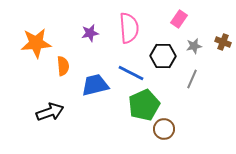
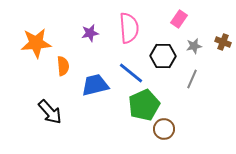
blue line: rotated 12 degrees clockwise
black arrow: rotated 68 degrees clockwise
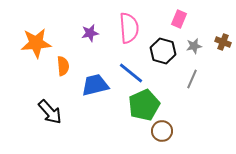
pink rectangle: rotated 12 degrees counterclockwise
black hexagon: moved 5 px up; rotated 15 degrees clockwise
brown circle: moved 2 px left, 2 px down
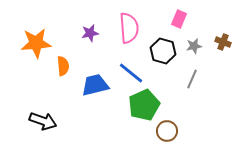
black arrow: moved 7 px left, 9 px down; rotated 28 degrees counterclockwise
brown circle: moved 5 px right
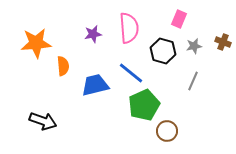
purple star: moved 3 px right, 1 px down
gray line: moved 1 px right, 2 px down
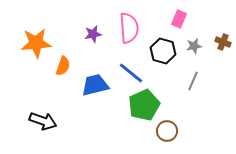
orange semicircle: rotated 24 degrees clockwise
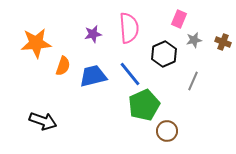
gray star: moved 6 px up
black hexagon: moved 1 px right, 3 px down; rotated 20 degrees clockwise
blue line: moved 1 px left, 1 px down; rotated 12 degrees clockwise
blue trapezoid: moved 2 px left, 9 px up
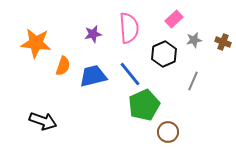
pink rectangle: moved 5 px left; rotated 24 degrees clockwise
orange star: rotated 12 degrees clockwise
brown circle: moved 1 px right, 1 px down
